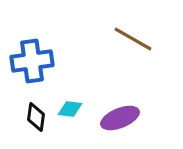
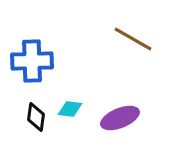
blue cross: rotated 6 degrees clockwise
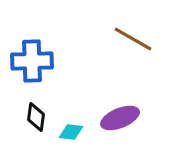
cyan diamond: moved 1 px right, 23 px down
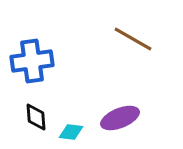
blue cross: rotated 6 degrees counterclockwise
black diamond: rotated 12 degrees counterclockwise
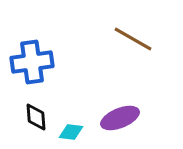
blue cross: moved 1 px down
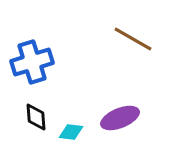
blue cross: rotated 9 degrees counterclockwise
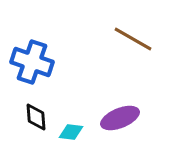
blue cross: rotated 36 degrees clockwise
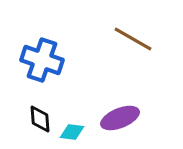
blue cross: moved 10 px right, 2 px up
black diamond: moved 4 px right, 2 px down
cyan diamond: moved 1 px right
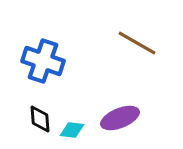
brown line: moved 4 px right, 4 px down
blue cross: moved 1 px right, 1 px down
cyan diamond: moved 2 px up
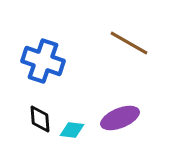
brown line: moved 8 px left
